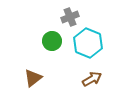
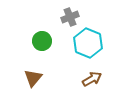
green circle: moved 10 px left
brown triangle: rotated 12 degrees counterclockwise
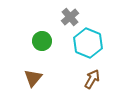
gray cross: rotated 18 degrees counterclockwise
brown arrow: rotated 30 degrees counterclockwise
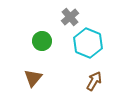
brown arrow: moved 2 px right, 2 px down
